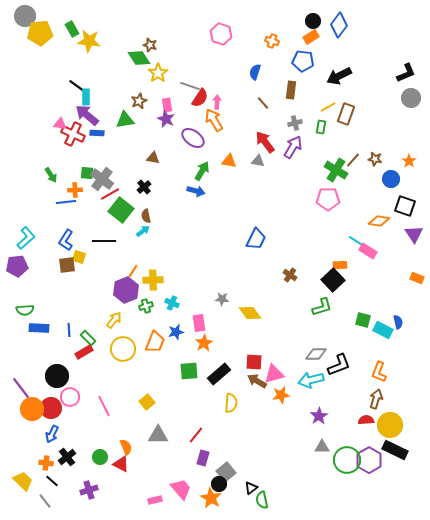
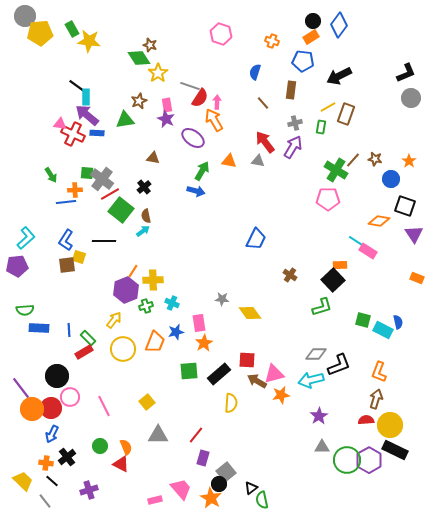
red square at (254, 362): moved 7 px left, 2 px up
green circle at (100, 457): moved 11 px up
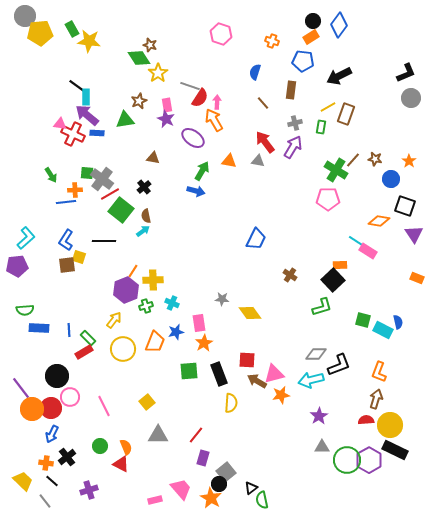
black rectangle at (219, 374): rotated 70 degrees counterclockwise
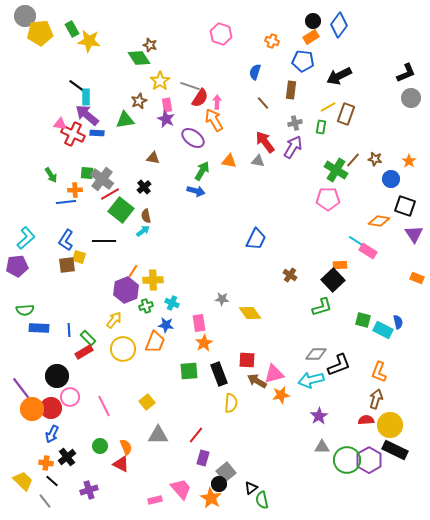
yellow star at (158, 73): moved 2 px right, 8 px down
blue star at (176, 332): moved 10 px left, 7 px up; rotated 21 degrees clockwise
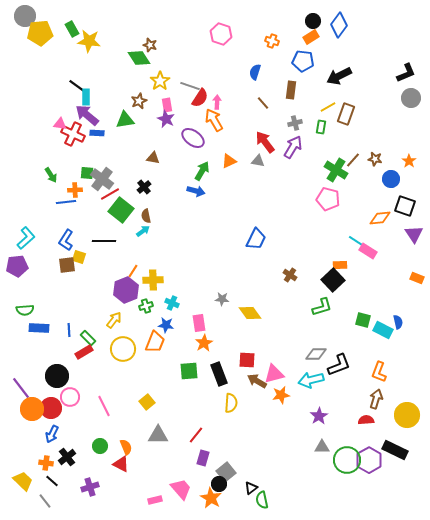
orange triangle at (229, 161): rotated 35 degrees counterclockwise
pink pentagon at (328, 199): rotated 15 degrees clockwise
orange diamond at (379, 221): moved 1 px right, 3 px up; rotated 15 degrees counterclockwise
yellow circle at (390, 425): moved 17 px right, 10 px up
purple cross at (89, 490): moved 1 px right, 3 px up
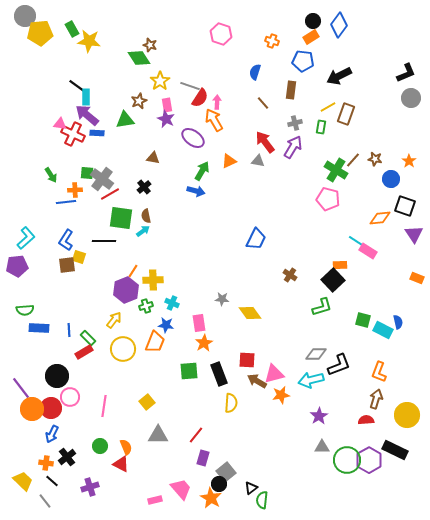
green square at (121, 210): moved 8 px down; rotated 30 degrees counterclockwise
pink line at (104, 406): rotated 35 degrees clockwise
green semicircle at (262, 500): rotated 18 degrees clockwise
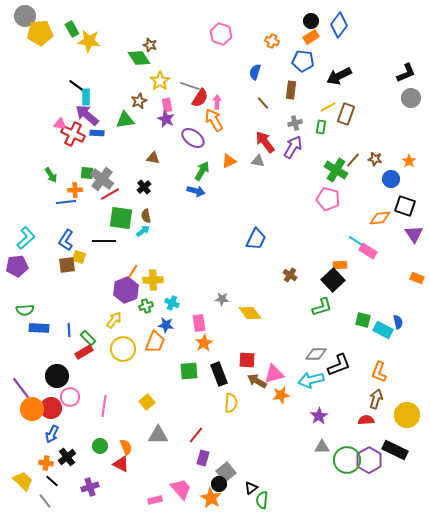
black circle at (313, 21): moved 2 px left
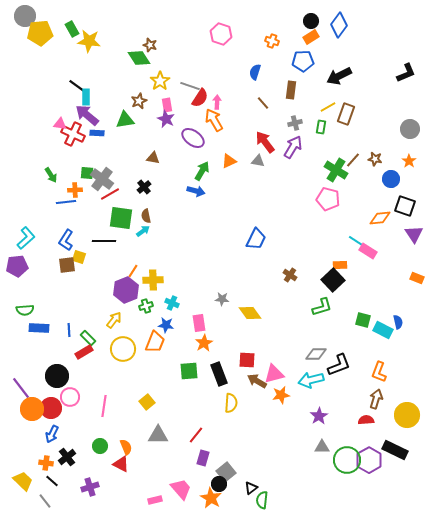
blue pentagon at (303, 61): rotated 10 degrees counterclockwise
gray circle at (411, 98): moved 1 px left, 31 px down
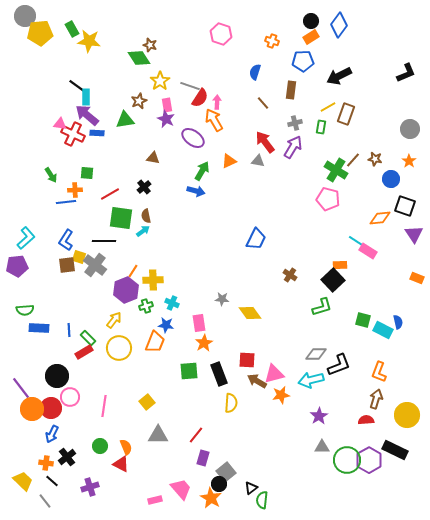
gray cross at (102, 179): moved 7 px left, 86 px down
yellow circle at (123, 349): moved 4 px left, 1 px up
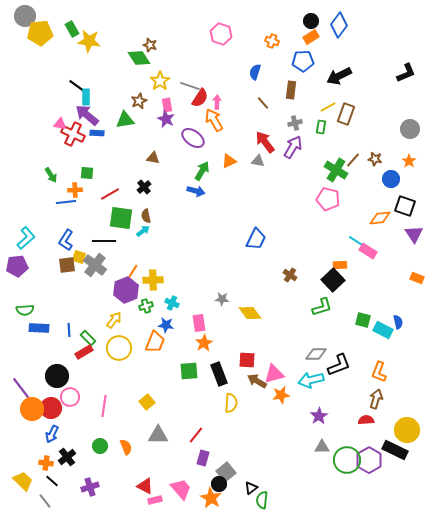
yellow circle at (407, 415): moved 15 px down
red triangle at (121, 464): moved 24 px right, 22 px down
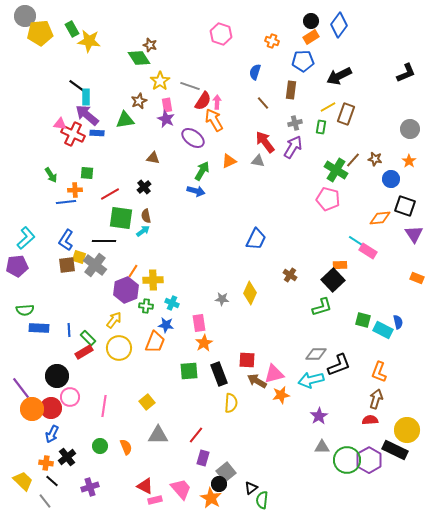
red semicircle at (200, 98): moved 3 px right, 3 px down
green cross at (146, 306): rotated 24 degrees clockwise
yellow diamond at (250, 313): moved 20 px up; rotated 60 degrees clockwise
red semicircle at (366, 420): moved 4 px right
